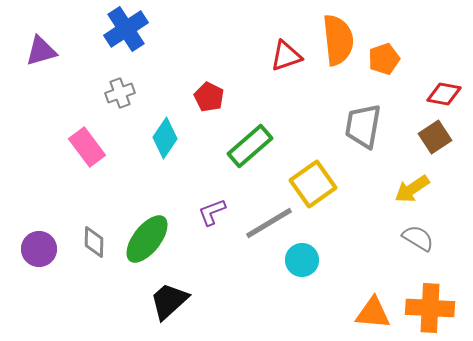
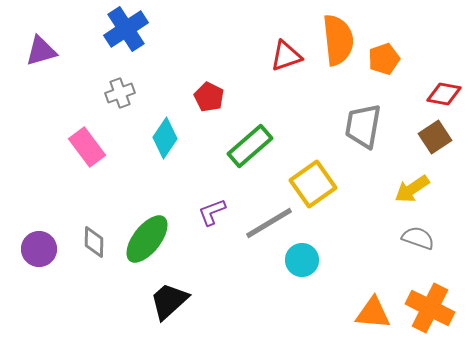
gray semicircle: rotated 12 degrees counterclockwise
orange cross: rotated 24 degrees clockwise
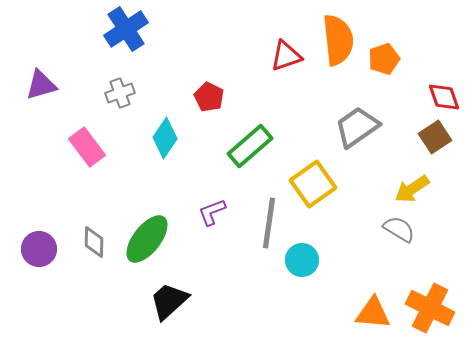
purple triangle: moved 34 px down
red diamond: moved 3 px down; rotated 60 degrees clockwise
gray trapezoid: moved 6 px left, 1 px down; rotated 45 degrees clockwise
gray line: rotated 51 degrees counterclockwise
gray semicircle: moved 19 px left, 9 px up; rotated 12 degrees clockwise
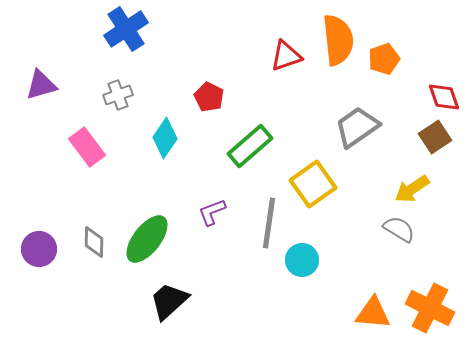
gray cross: moved 2 px left, 2 px down
